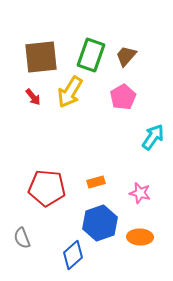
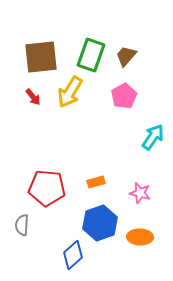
pink pentagon: moved 1 px right, 1 px up
gray semicircle: moved 13 px up; rotated 25 degrees clockwise
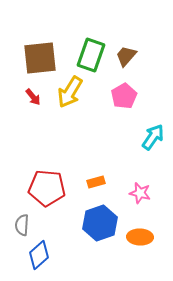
brown square: moved 1 px left, 1 px down
blue diamond: moved 34 px left
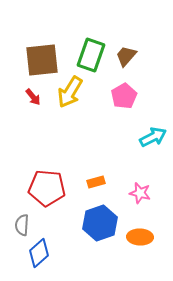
brown square: moved 2 px right, 2 px down
cyan arrow: rotated 28 degrees clockwise
blue diamond: moved 2 px up
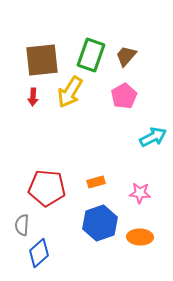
red arrow: rotated 42 degrees clockwise
pink star: rotated 10 degrees counterclockwise
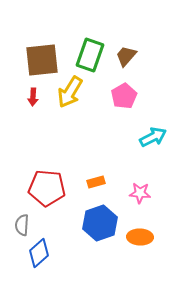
green rectangle: moved 1 px left
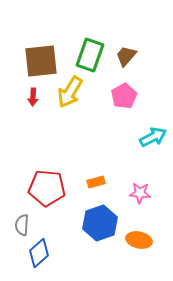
brown square: moved 1 px left, 1 px down
orange ellipse: moved 1 px left, 3 px down; rotated 10 degrees clockwise
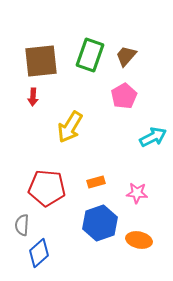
yellow arrow: moved 35 px down
pink star: moved 3 px left
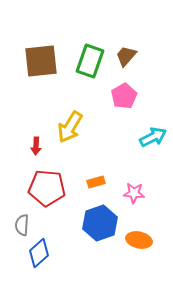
green rectangle: moved 6 px down
red arrow: moved 3 px right, 49 px down
pink star: moved 3 px left
